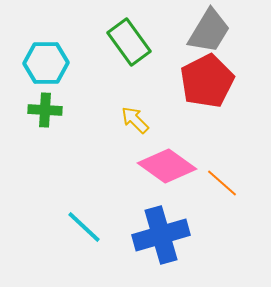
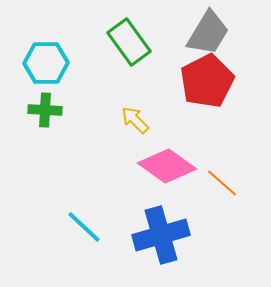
gray trapezoid: moved 1 px left, 2 px down
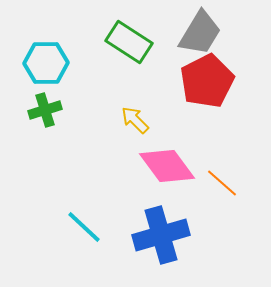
gray trapezoid: moved 8 px left
green rectangle: rotated 21 degrees counterclockwise
green cross: rotated 20 degrees counterclockwise
pink diamond: rotated 18 degrees clockwise
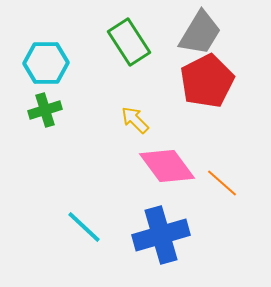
green rectangle: rotated 24 degrees clockwise
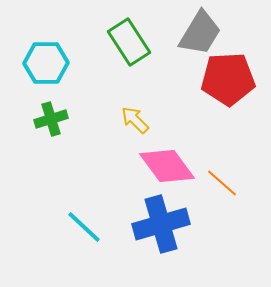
red pentagon: moved 21 px right, 2 px up; rotated 24 degrees clockwise
green cross: moved 6 px right, 9 px down
blue cross: moved 11 px up
